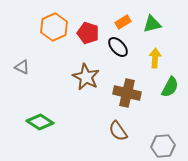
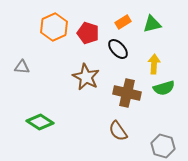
black ellipse: moved 2 px down
yellow arrow: moved 1 px left, 6 px down
gray triangle: rotated 21 degrees counterclockwise
green semicircle: moved 6 px left, 1 px down; rotated 45 degrees clockwise
gray hexagon: rotated 20 degrees clockwise
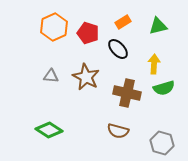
green triangle: moved 6 px right, 2 px down
gray triangle: moved 29 px right, 9 px down
green diamond: moved 9 px right, 8 px down
brown semicircle: rotated 40 degrees counterclockwise
gray hexagon: moved 1 px left, 3 px up
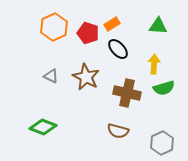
orange rectangle: moved 11 px left, 2 px down
green triangle: rotated 18 degrees clockwise
gray triangle: rotated 21 degrees clockwise
green diamond: moved 6 px left, 3 px up; rotated 12 degrees counterclockwise
gray hexagon: rotated 20 degrees clockwise
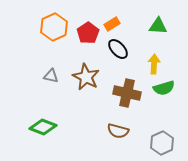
red pentagon: rotated 20 degrees clockwise
gray triangle: rotated 14 degrees counterclockwise
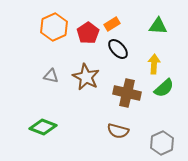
green semicircle: rotated 25 degrees counterclockwise
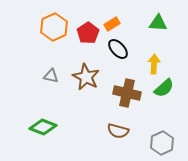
green triangle: moved 3 px up
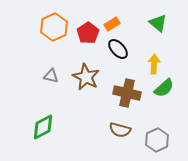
green triangle: rotated 36 degrees clockwise
green diamond: rotated 48 degrees counterclockwise
brown semicircle: moved 2 px right, 1 px up
gray hexagon: moved 5 px left, 3 px up
